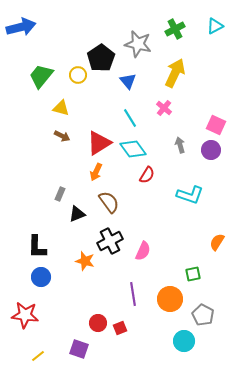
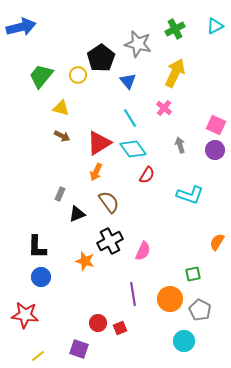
purple circle: moved 4 px right
gray pentagon: moved 3 px left, 5 px up
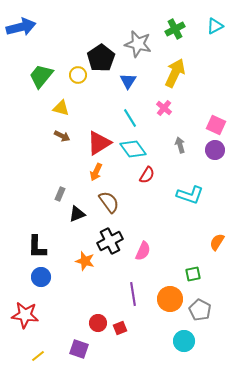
blue triangle: rotated 12 degrees clockwise
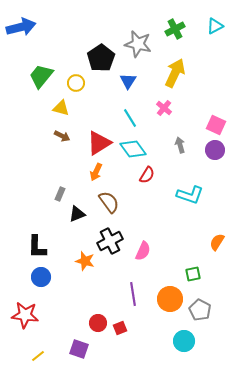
yellow circle: moved 2 px left, 8 px down
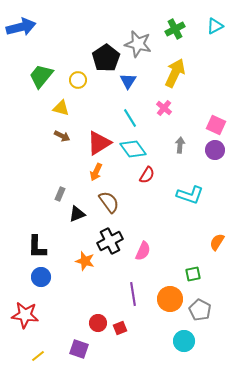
black pentagon: moved 5 px right
yellow circle: moved 2 px right, 3 px up
gray arrow: rotated 21 degrees clockwise
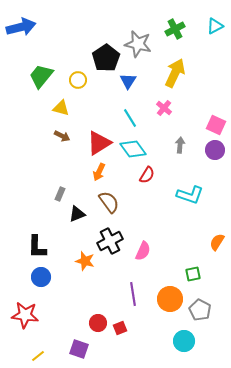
orange arrow: moved 3 px right
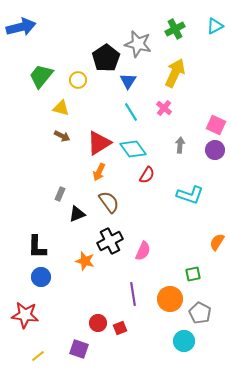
cyan line: moved 1 px right, 6 px up
gray pentagon: moved 3 px down
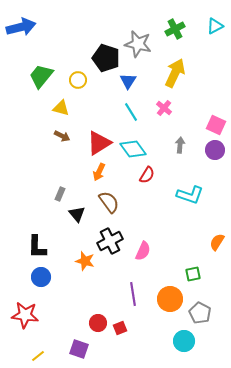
black pentagon: rotated 20 degrees counterclockwise
black triangle: rotated 48 degrees counterclockwise
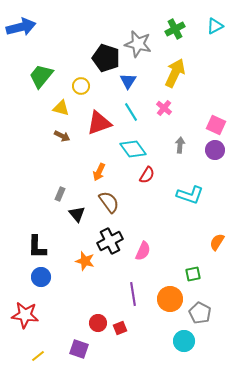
yellow circle: moved 3 px right, 6 px down
red triangle: moved 20 px up; rotated 12 degrees clockwise
